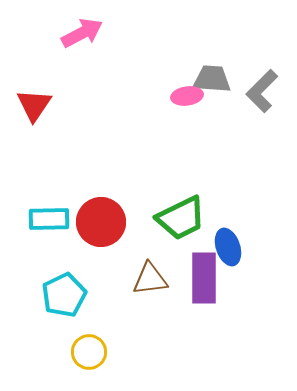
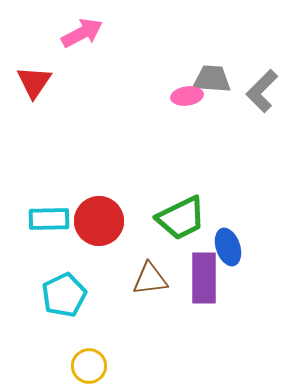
red triangle: moved 23 px up
red circle: moved 2 px left, 1 px up
yellow circle: moved 14 px down
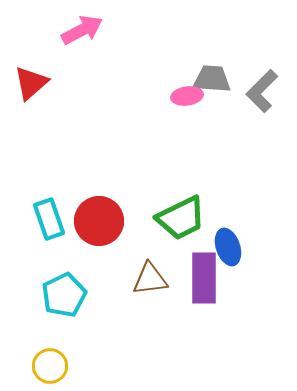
pink arrow: moved 3 px up
red triangle: moved 3 px left, 1 px down; rotated 15 degrees clockwise
cyan rectangle: rotated 72 degrees clockwise
yellow circle: moved 39 px left
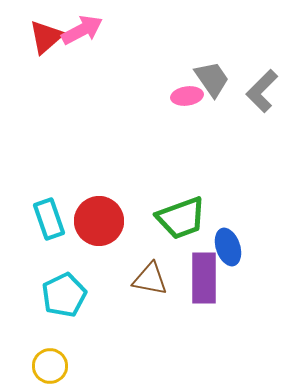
gray trapezoid: rotated 51 degrees clockwise
red triangle: moved 15 px right, 46 px up
green trapezoid: rotated 6 degrees clockwise
brown triangle: rotated 18 degrees clockwise
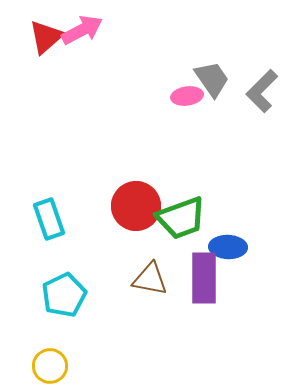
red circle: moved 37 px right, 15 px up
blue ellipse: rotated 69 degrees counterclockwise
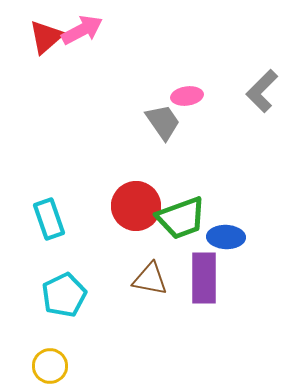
gray trapezoid: moved 49 px left, 43 px down
blue ellipse: moved 2 px left, 10 px up
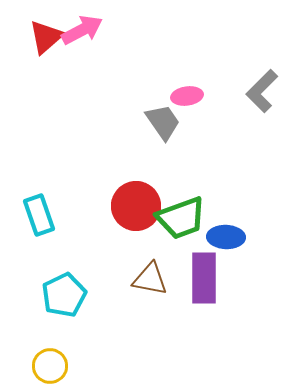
cyan rectangle: moved 10 px left, 4 px up
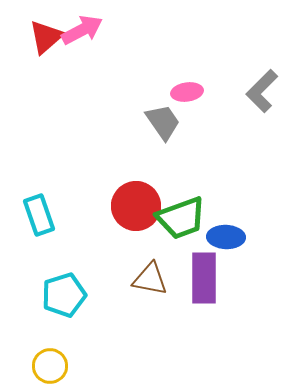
pink ellipse: moved 4 px up
cyan pentagon: rotated 9 degrees clockwise
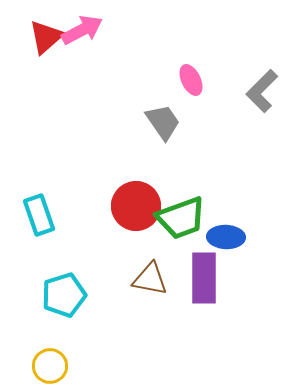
pink ellipse: moved 4 px right, 12 px up; rotated 72 degrees clockwise
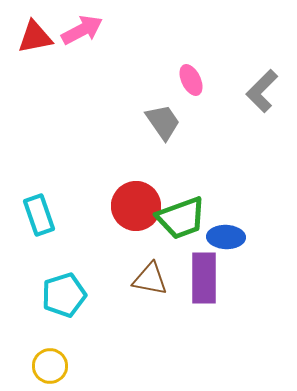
red triangle: moved 11 px left; rotated 30 degrees clockwise
